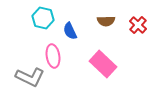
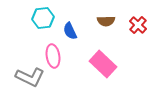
cyan hexagon: rotated 20 degrees counterclockwise
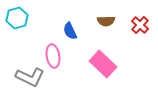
cyan hexagon: moved 26 px left; rotated 10 degrees counterclockwise
red cross: moved 2 px right
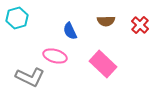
pink ellipse: moved 2 px right; rotated 65 degrees counterclockwise
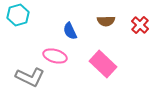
cyan hexagon: moved 1 px right, 3 px up
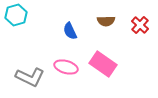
cyan hexagon: moved 2 px left
pink ellipse: moved 11 px right, 11 px down
pink rectangle: rotated 8 degrees counterclockwise
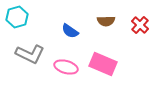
cyan hexagon: moved 1 px right, 2 px down
blue semicircle: rotated 30 degrees counterclockwise
pink rectangle: rotated 12 degrees counterclockwise
gray L-shape: moved 23 px up
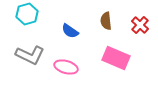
cyan hexagon: moved 10 px right, 3 px up
brown semicircle: rotated 84 degrees clockwise
gray L-shape: moved 1 px down
pink rectangle: moved 13 px right, 6 px up
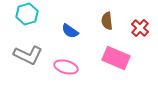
brown semicircle: moved 1 px right
red cross: moved 3 px down
gray L-shape: moved 2 px left
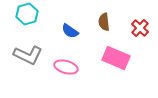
brown semicircle: moved 3 px left, 1 px down
